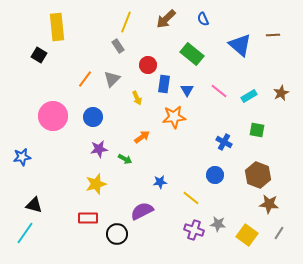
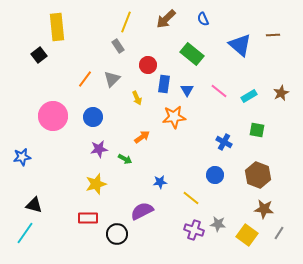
black square at (39, 55): rotated 21 degrees clockwise
brown star at (269, 204): moved 5 px left, 5 px down
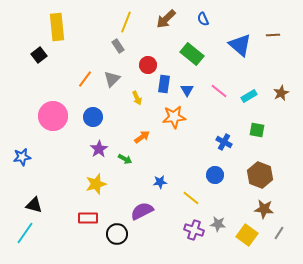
purple star at (99, 149): rotated 24 degrees counterclockwise
brown hexagon at (258, 175): moved 2 px right
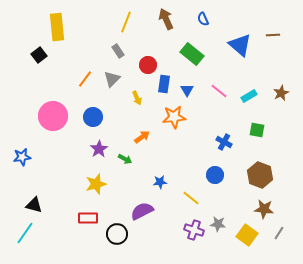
brown arrow at (166, 19): rotated 110 degrees clockwise
gray rectangle at (118, 46): moved 5 px down
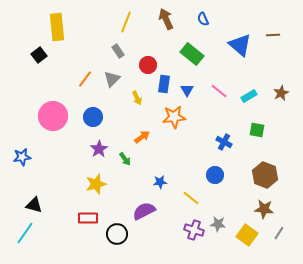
green arrow at (125, 159): rotated 24 degrees clockwise
brown hexagon at (260, 175): moved 5 px right
purple semicircle at (142, 211): moved 2 px right
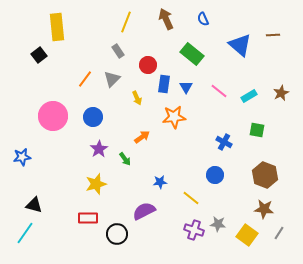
blue triangle at (187, 90): moved 1 px left, 3 px up
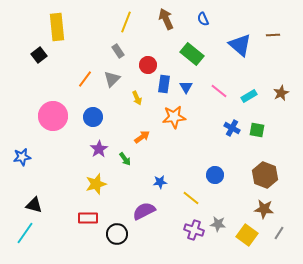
blue cross at (224, 142): moved 8 px right, 14 px up
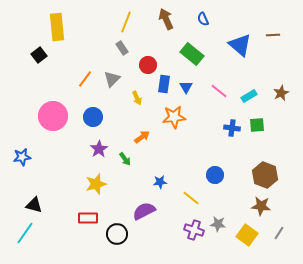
gray rectangle at (118, 51): moved 4 px right, 3 px up
blue cross at (232, 128): rotated 21 degrees counterclockwise
green square at (257, 130): moved 5 px up; rotated 14 degrees counterclockwise
brown star at (264, 209): moved 3 px left, 3 px up
